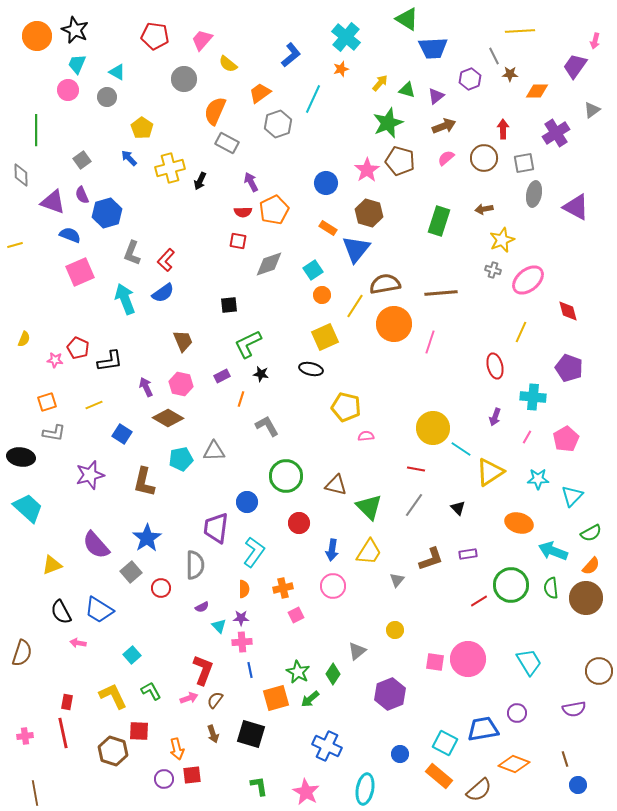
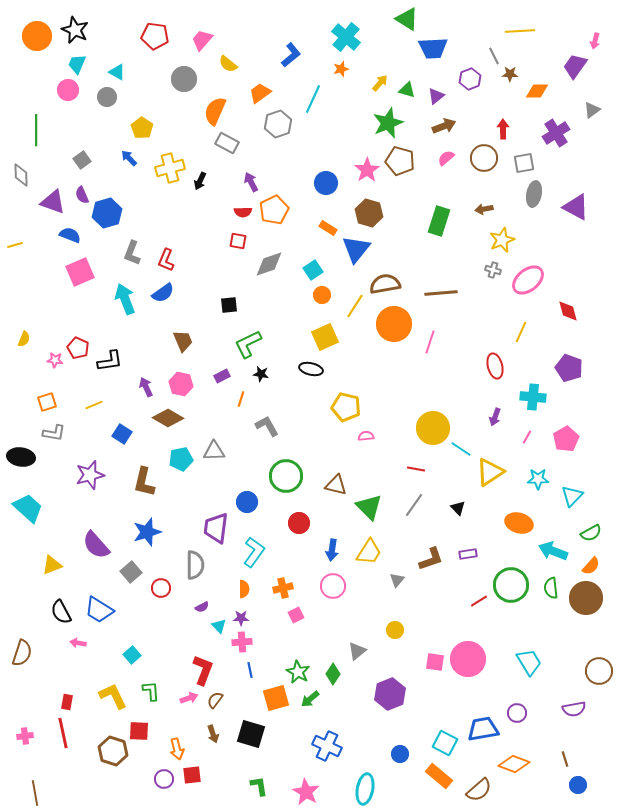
red L-shape at (166, 260): rotated 20 degrees counterclockwise
blue star at (147, 538): moved 6 px up; rotated 16 degrees clockwise
green L-shape at (151, 691): rotated 25 degrees clockwise
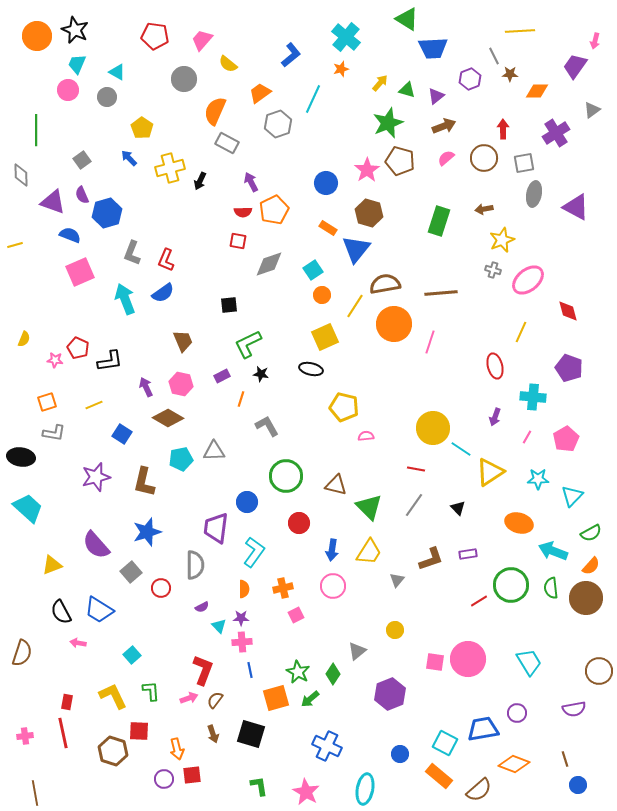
yellow pentagon at (346, 407): moved 2 px left
purple star at (90, 475): moved 6 px right, 2 px down
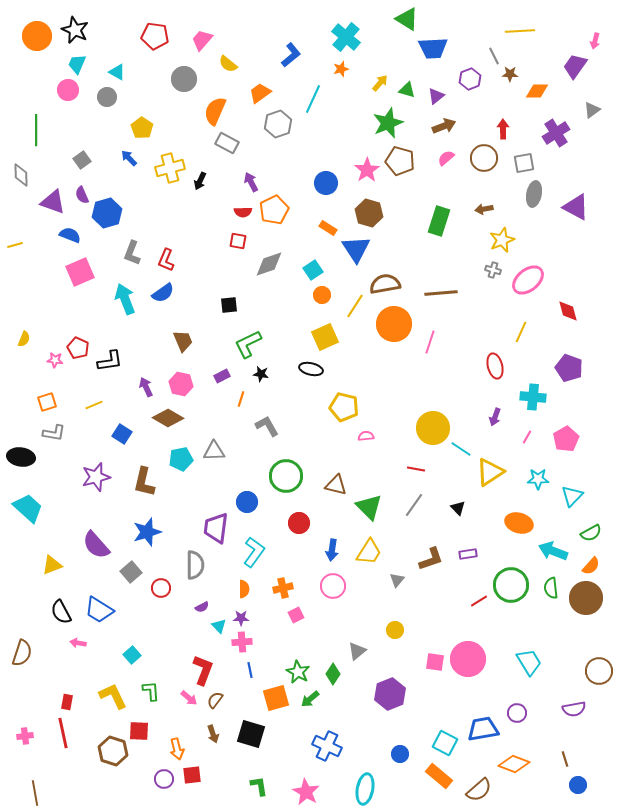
blue triangle at (356, 249): rotated 12 degrees counterclockwise
pink arrow at (189, 698): rotated 60 degrees clockwise
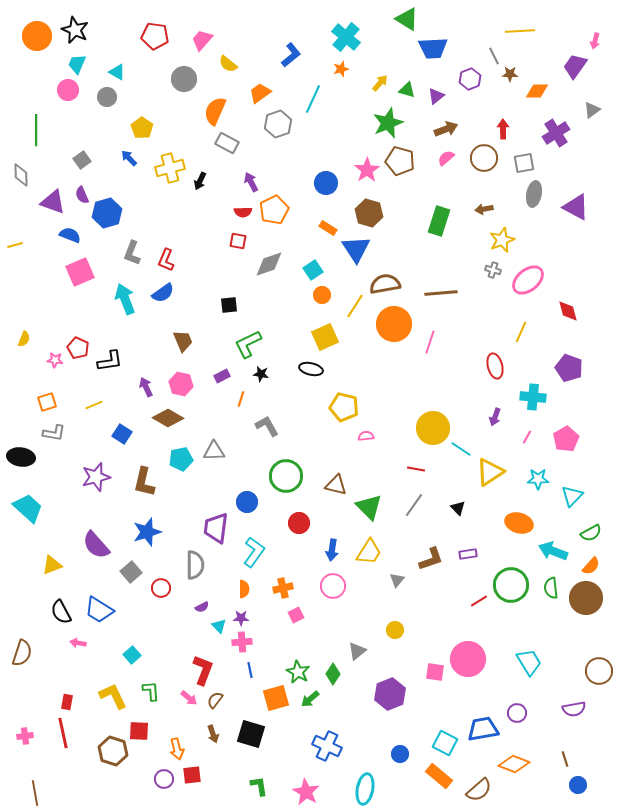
brown arrow at (444, 126): moved 2 px right, 3 px down
pink square at (435, 662): moved 10 px down
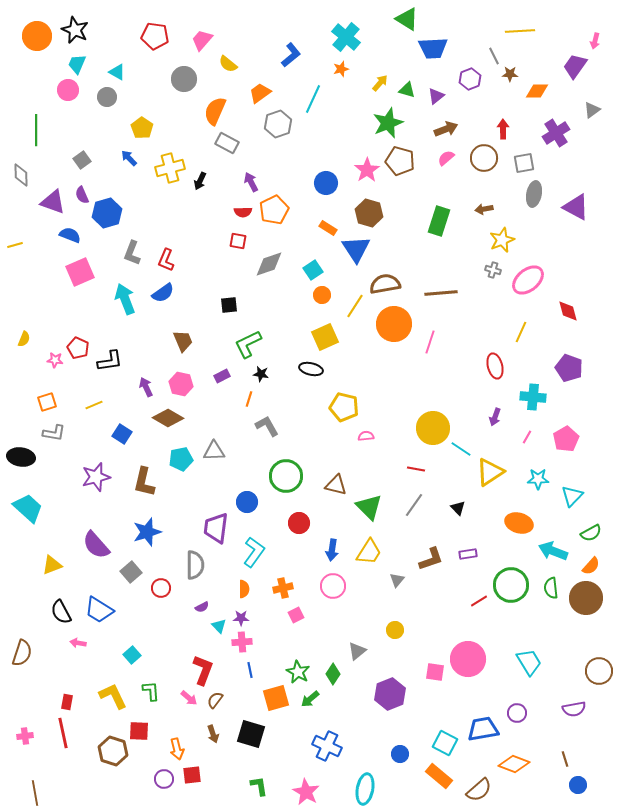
orange line at (241, 399): moved 8 px right
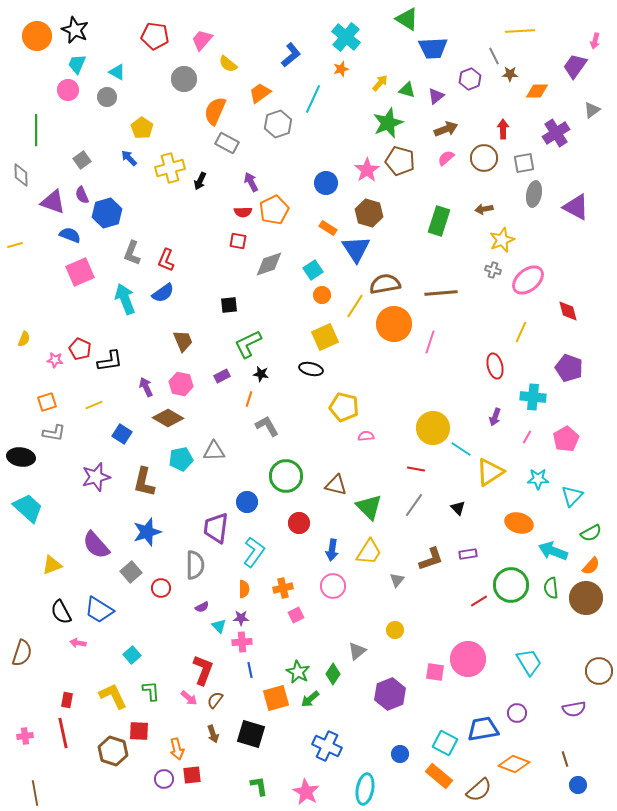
red pentagon at (78, 348): moved 2 px right, 1 px down
red rectangle at (67, 702): moved 2 px up
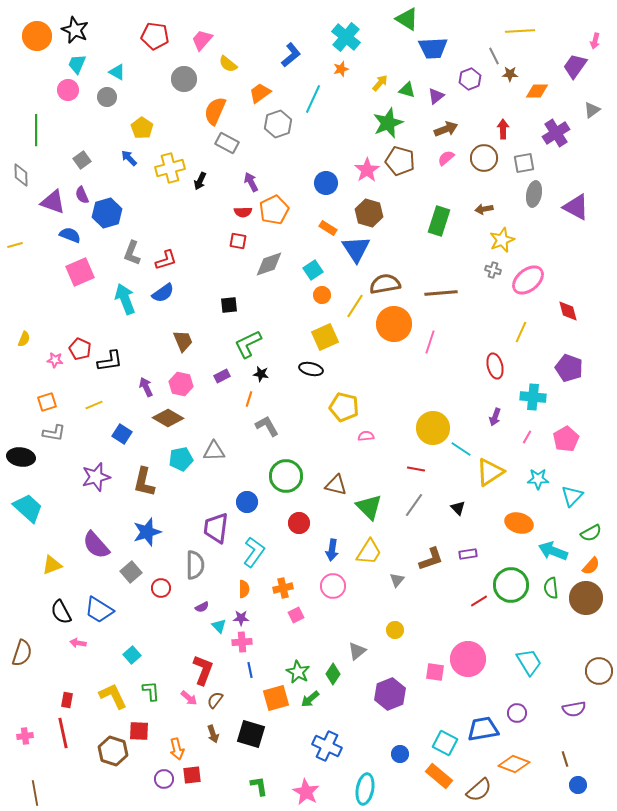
red L-shape at (166, 260): rotated 130 degrees counterclockwise
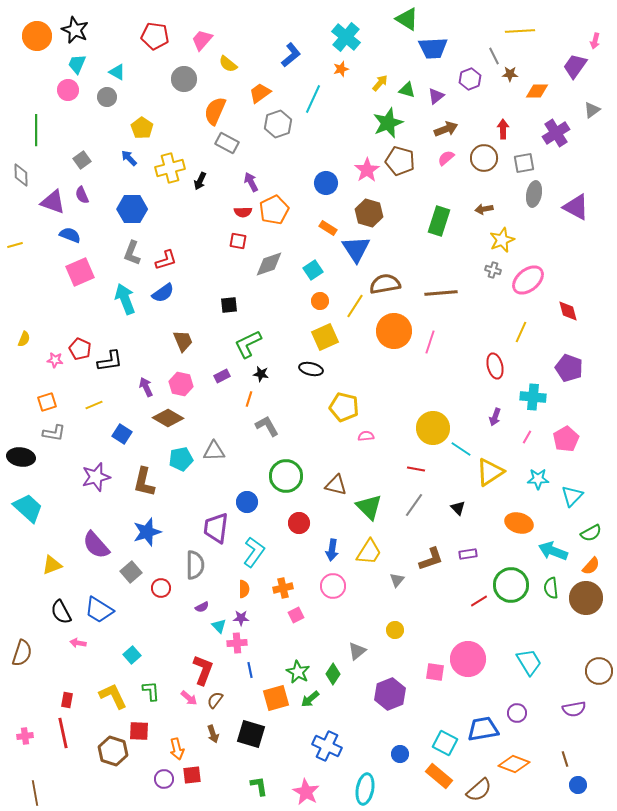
blue hexagon at (107, 213): moved 25 px right, 4 px up; rotated 16 degrees clockwise
orange circle at (322, 295): moved 2 px left, 6 px down
orange circle at (394, 324): moved 7 px down
pink cross at (242, 642): moved 5 px left, 1 px down
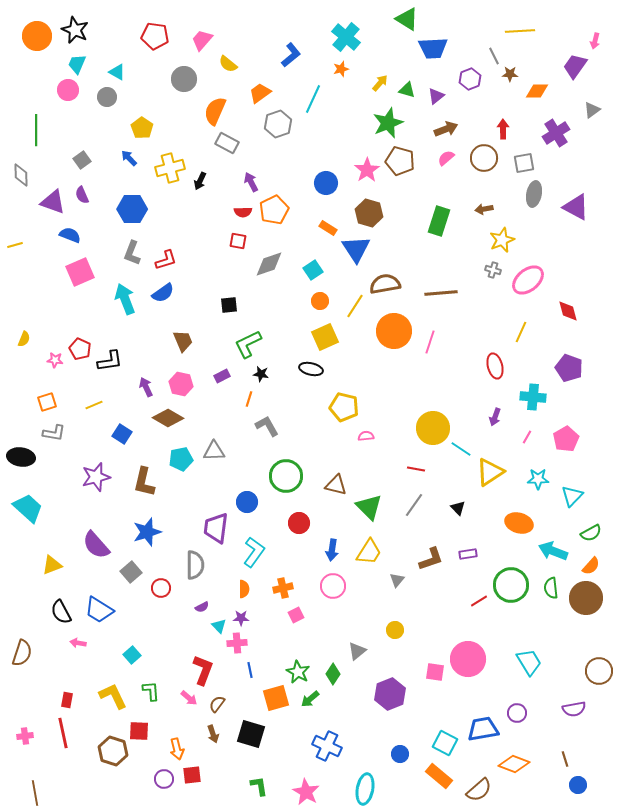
brown semicircle at (215, 700): moved 2 px right, 4 px down
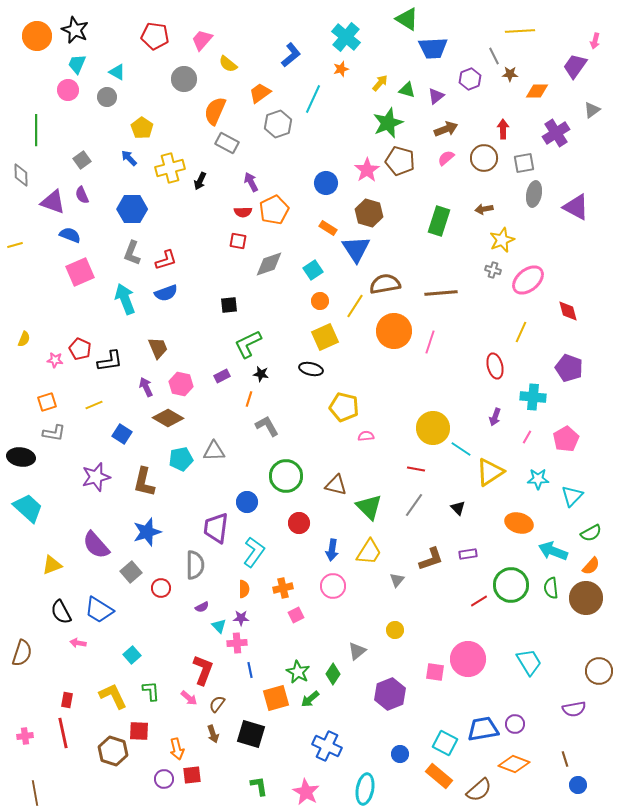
blue semicircle at (163, 293): moved 3 px right; rotated 15 degrees clockwise
brown trapezoid at (183, 341): moved 25 px left, 7 px down
purple circle at (517, 713): moved 2 px left, 11 px down
